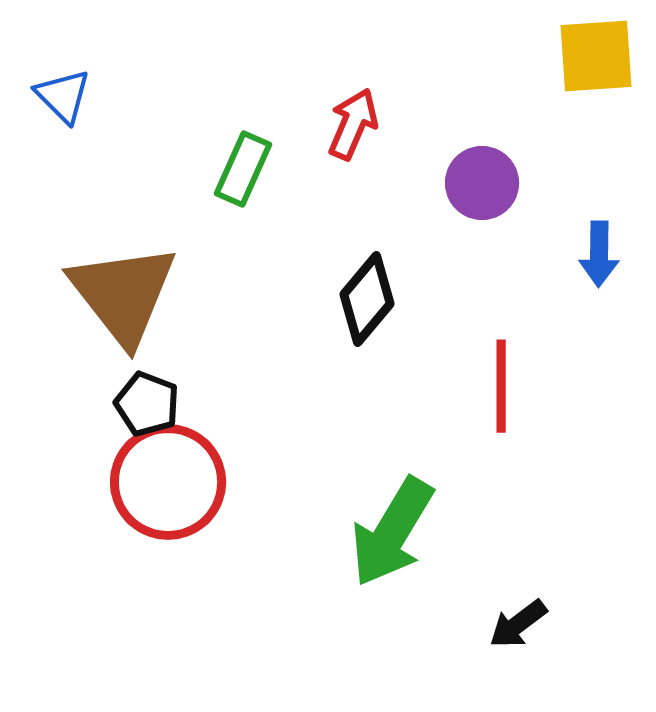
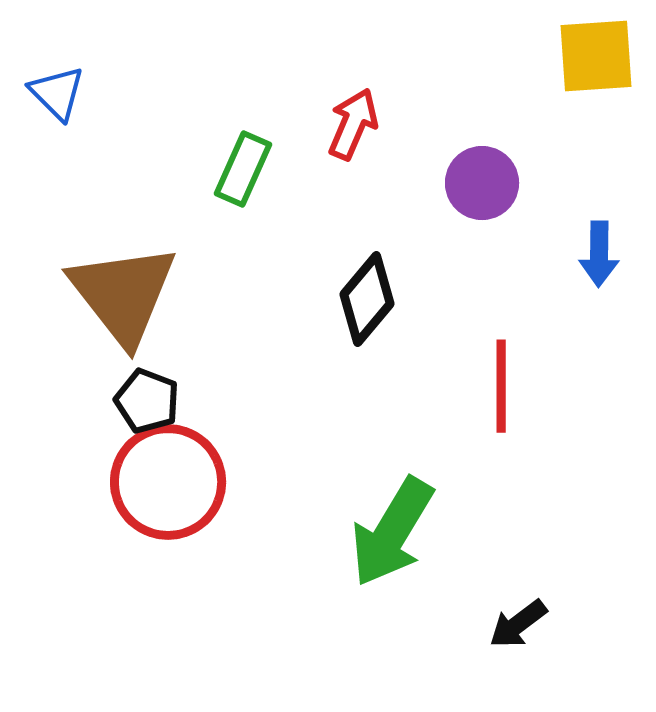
blue triangle: moved 6 px left, 3 px up
black pentagon: moved 3 px up
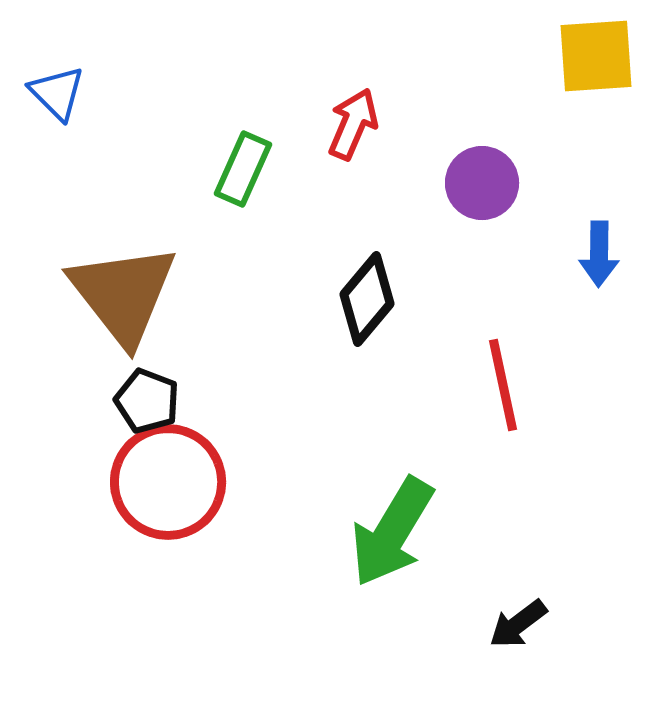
red line: moved 2 px right, 1 px up; rotated 12 degrees counterclockwise
